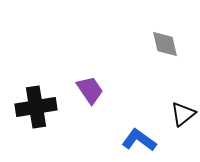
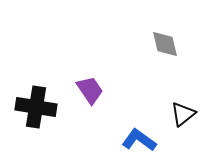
black cross: rotated 18 degrees clockwise
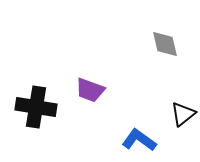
purple trapezoid: rotated 144 degrees clockwise
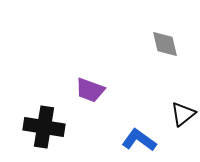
black cross: moved 8 px right, 20 px down
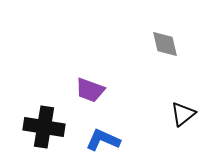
blue L-shape: moved 36 px left; rotated 12 degrees counterclockwise
